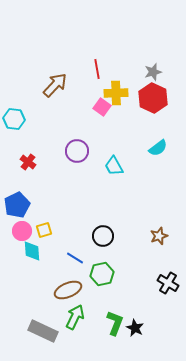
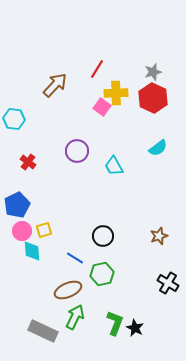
red line: rotated 42 degrees clockwise
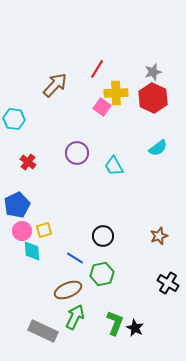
purple circle: moved 2 px down
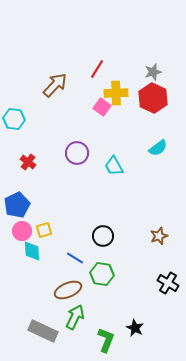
green hexagon: rotated 20 degrees clockwise
green L-shape: moved 9 px left, 17 px down
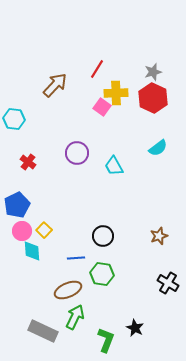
yellow square: rotated 28 degrees counterclockwise
blue line: moved 1 px right; rotated 36 degrees counterclockwise
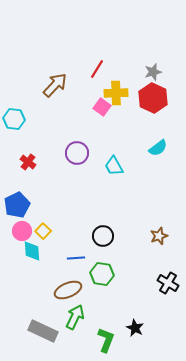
yellow square: moved 1 px left, 1 px down
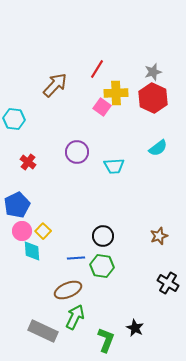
purple circle: moved 1 px up
cyan trapezoid: rotated 65 degrees counterclockwise
green hexagon: moved 8 px up
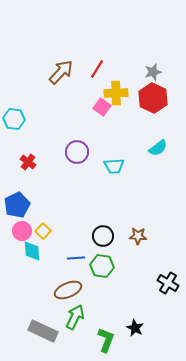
brown arrow: moved 6 px right, 13 px up
brown star: moved 21 px left; rotated 24 degrees clockwise
